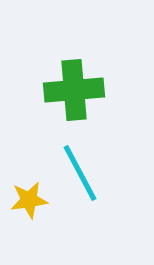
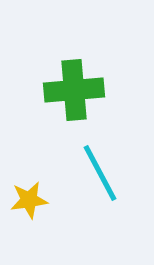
cyan line: moved 20 px right
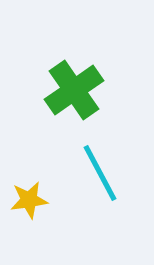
green cross: rotated 30 degrees counterclockwise
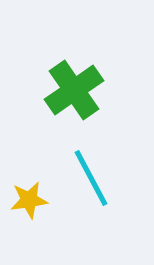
cyan line: moved 9 px left, 5 px down
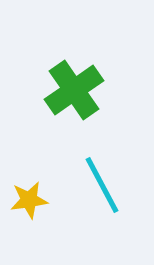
cyan line: moved 11 px right, 7 px down
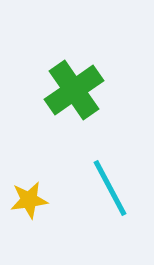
cyan line: moved 8 px right, 3 px down
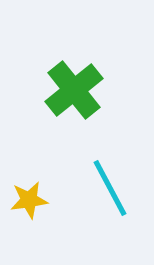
green cross: rotated 4 degrees counterclockwise
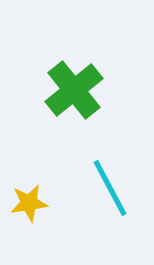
yellow star: moved 3 px down
